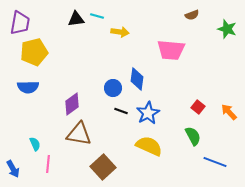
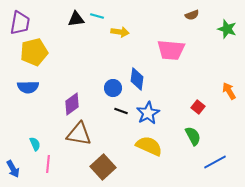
orange arrow: moved 21 px up; rotated 12 degrees clockwise
blue line: rotated 50 degrees counterclockwise
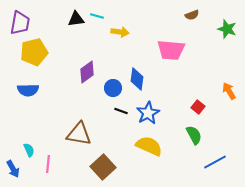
blue semicircle: moved 3 px down
purple diamond: moved 15 px right, 32 px up
green semicircle: moved 1 px right, 1 px up
cyan semicircle: moved 6 px left, 6 px down
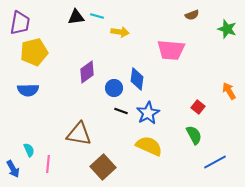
black triangle: moved 2 px up
blue circle: moved 1 px right
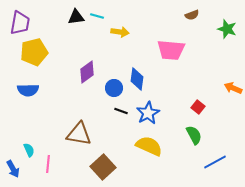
orange arrow: moved 4 px right, 3 px up; rotated 36 degrees counterclockwise
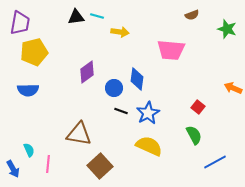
brown square: moved 3 px left, 1 px up
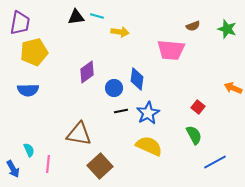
brown semicircle: moved 1 px right, 11 px down
black line: rotated 32 degrees counterclockwise
